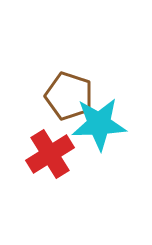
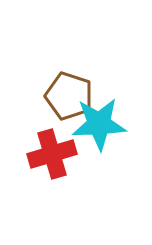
red cross: moved 2 px right; rotated 15 degrees clockwise
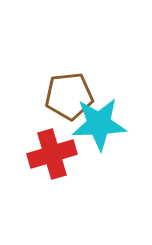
brown pentagon: rotated 24 degrees counterclockwise
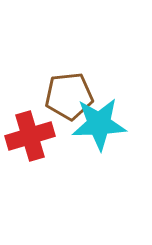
red cross: moved 22 px left, 18 px up
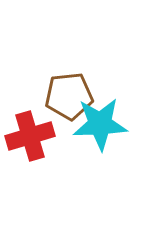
cyan star: moved 1 px right
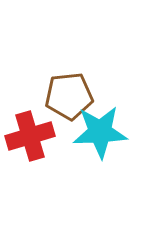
cyan star: moved 8 px down
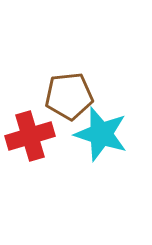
cyan star: moved 1 px right, 2 px down; rotated 20 degrees clockwise
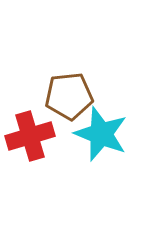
cyan star: rotated 4 degrees clockwise
